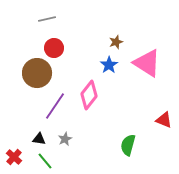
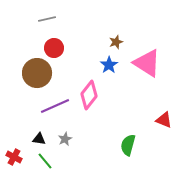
purple line: rotated 32 degrees clockwise
red cross: rotated 14 degrees counterclockwise
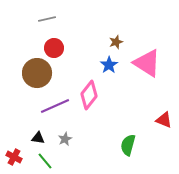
black triangle: moved 1 px left, 1 px up
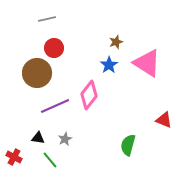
green line: moved 5 px right, 1 px up
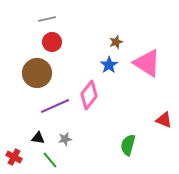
red circle: moved 2 px left, 6 px up
gray star: rotated 16 degrees clockwise
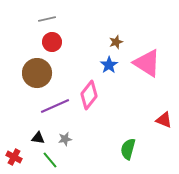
green semicircle: moved 4 px down
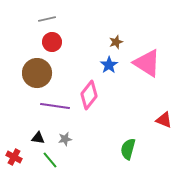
purple line: rotated 32 degrees clockwise
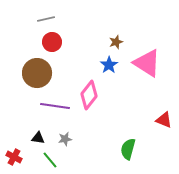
gray line: moved 1 px left
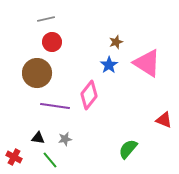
green semicircle: rotated 25 degrees clockwise
